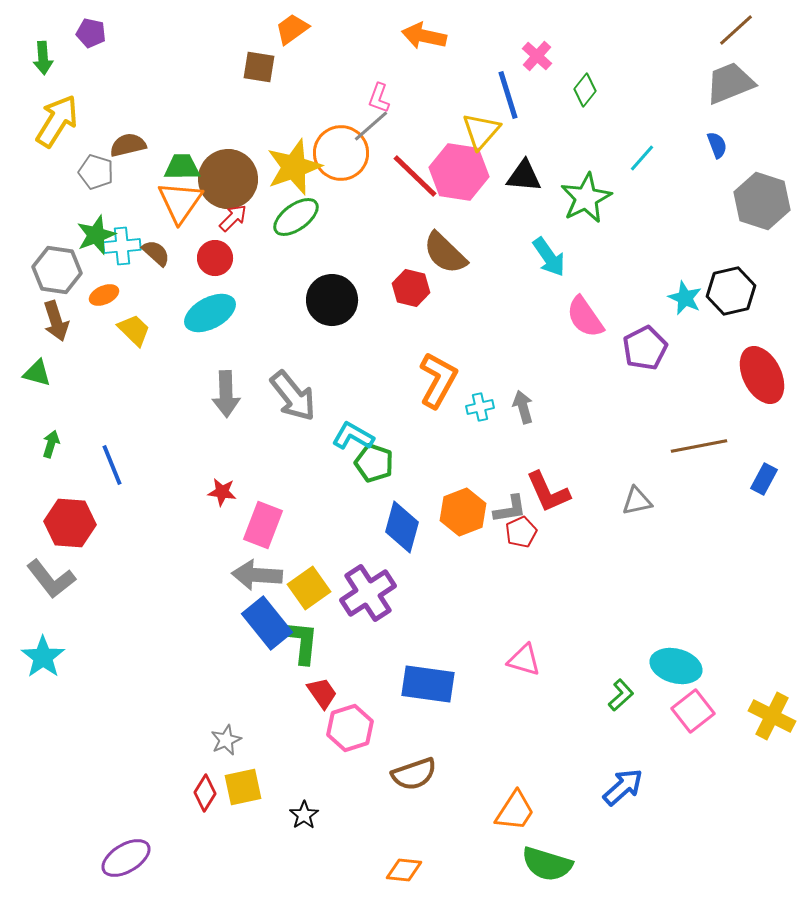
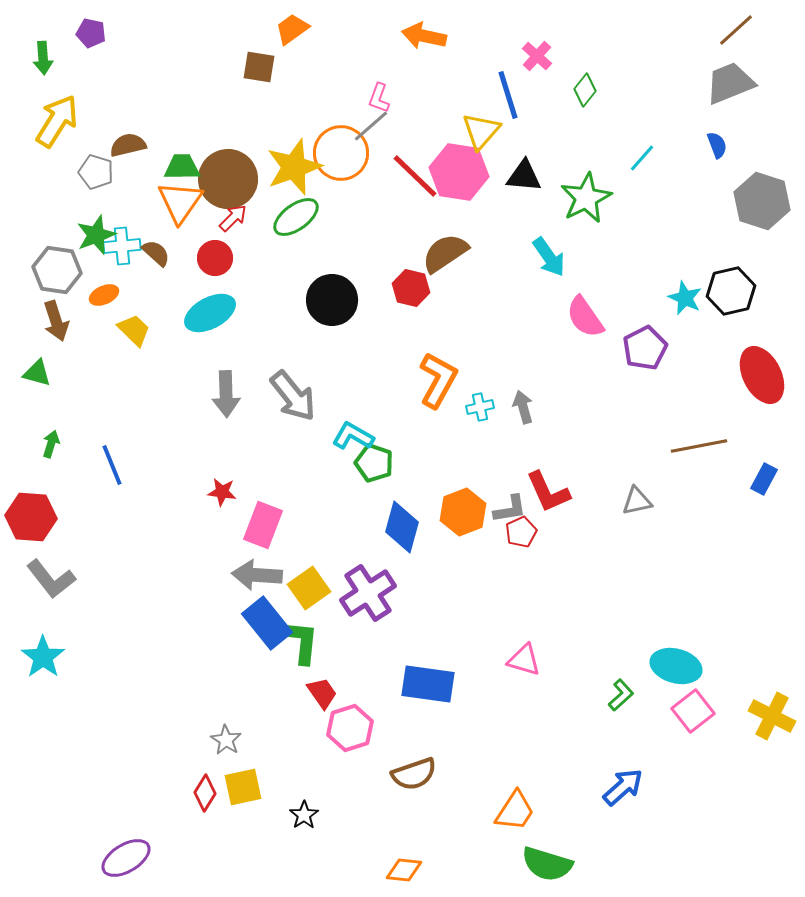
brown semicircle at (445, 253): rotated 102 degrees clockwise
red hexagon at (70, 523): moved 39 px left, 6 px up
gray star at (226, 740): rotated 16 degrees counterclockwise
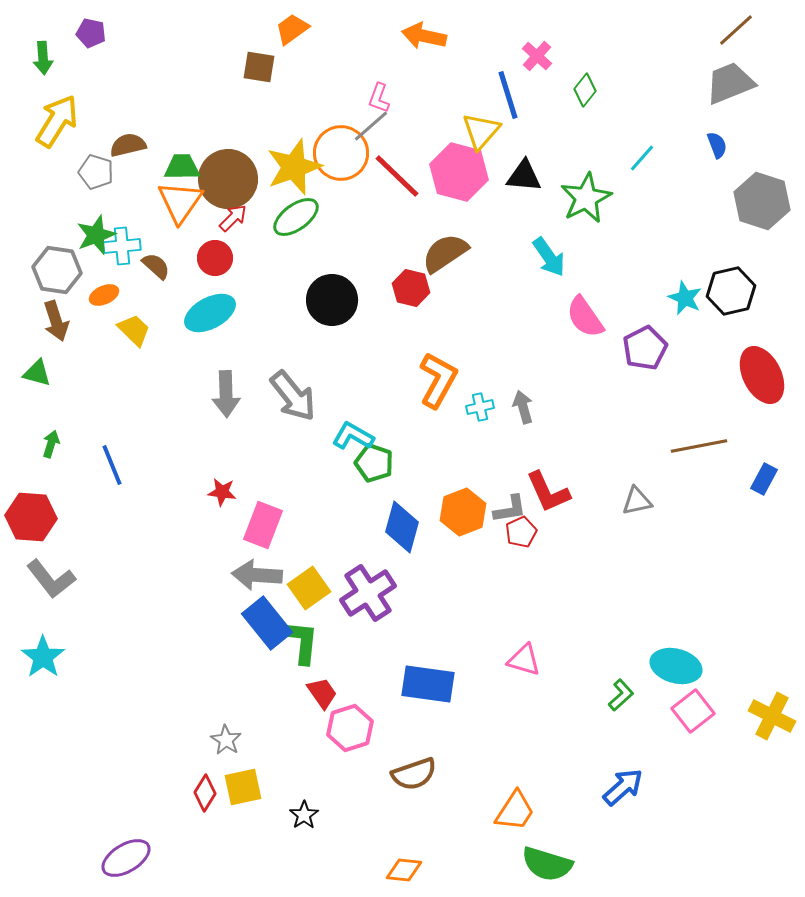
pink hexagon at (459, 172): rotated 6 degrees clockwise
red line at (415, 176): moved 18 px left
brown semicircle at (156, 253): moved 13 px down
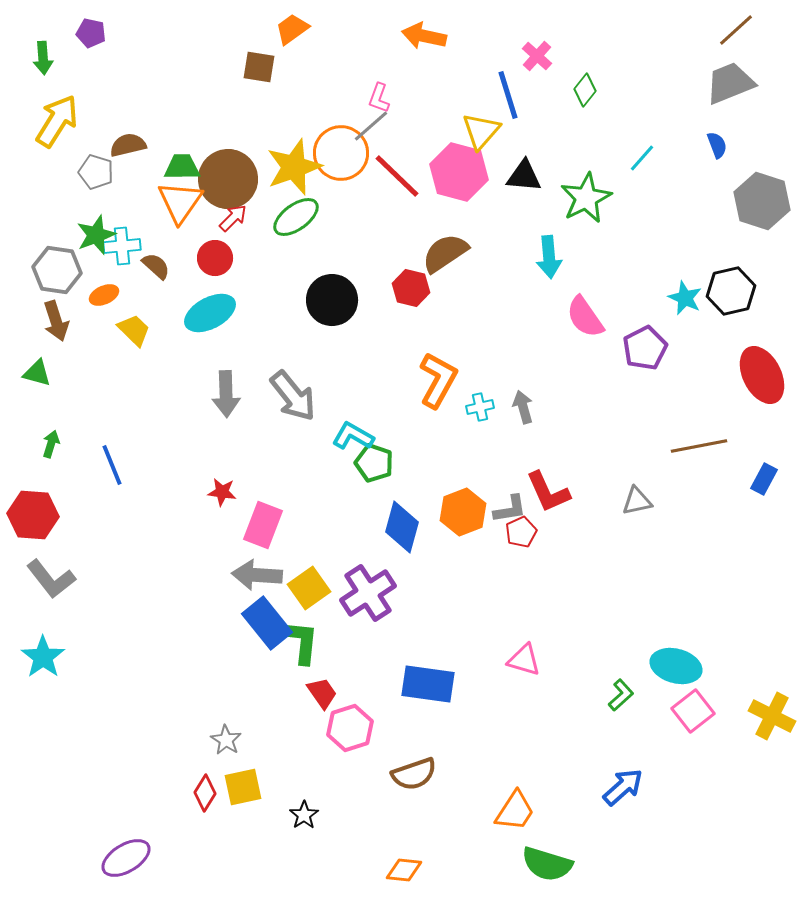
cyan arrow at (549, 257): rotated 30 degrees clockwise
red hexagon at (31, 517): moved 2 px right, 2 px up
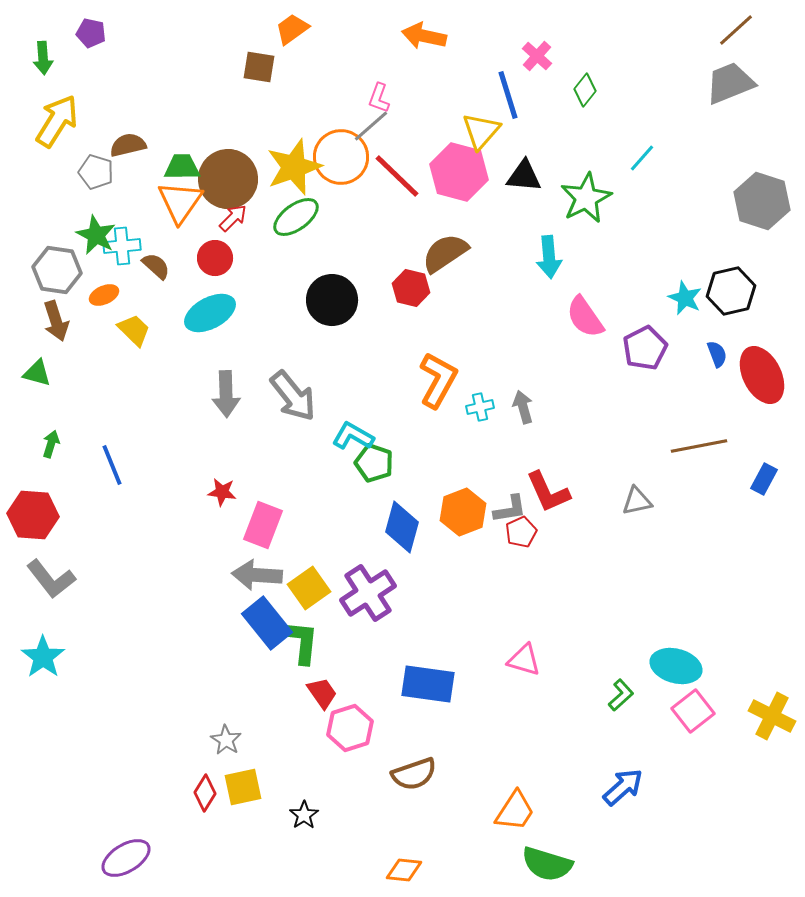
blue semicircle at (717, 145): moved 209 px down
orange circle at (341, 153): moved 4 px down
green star at (96, 235): rotated 24 degrees counterclockwise
